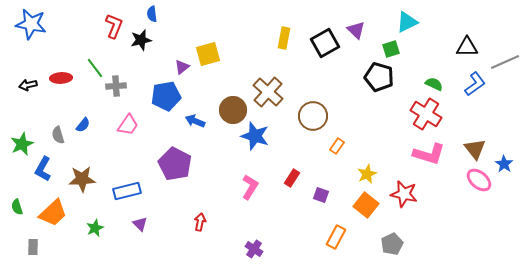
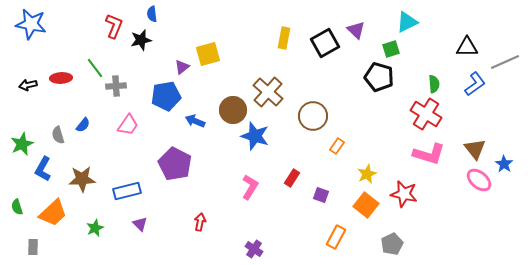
green semicircle at (434, 84): rotated 60 degrees clockwise
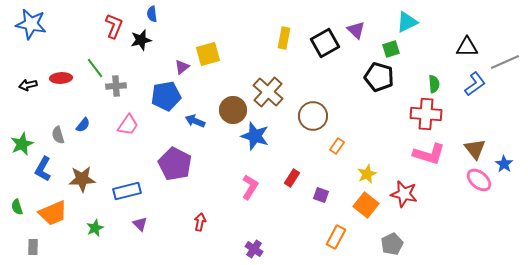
red cross at (426, 114): rotated 28 degrees counterclockwise
orange trapezoid at (53, 213): rotated 20 degrees clockwise
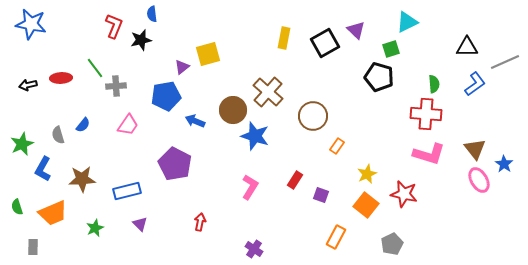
red rectangle at (292, 178): moved 3 px right, 2 px down
pink ellipse at (479, 180): rotated 20 degrees clockwise
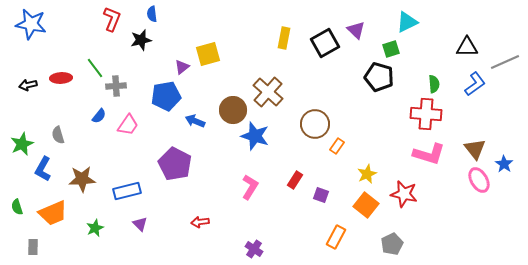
red L-shape at (114, 26): moved 2 px left, 7 px up
brown circle at (313, 116): moved 2 px right, 8 px down
blue semicircle at (83, 125): moved 16 px right, 9 px up
red arrow at (200, 222): rotated 108 degrees counterclockwise
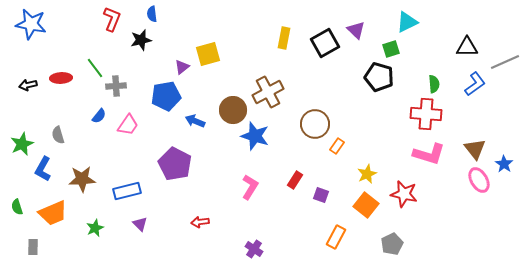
brown cross at (268, 92): rotated 20 degrees clockwise
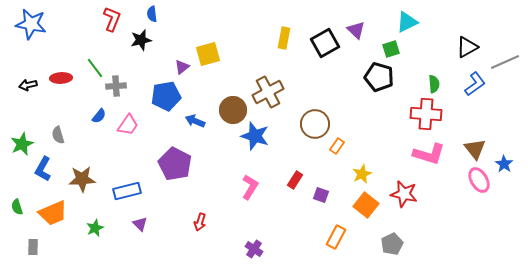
black triangle at (467, 47): rotated 30 degrees counterclockwise
yellow star at (367, 174): moved 5 px left
red arrow at (200, 222): rotated 66 degrees counterclockwise
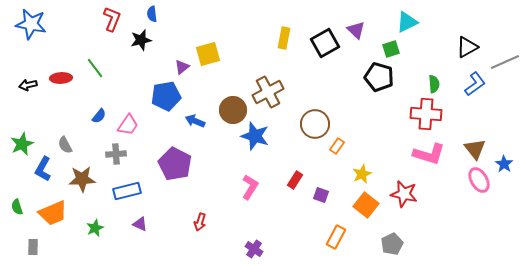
gray cross at (116, 86): moved 68 px down
gray semicircle at (58, 135): moved 7 px right, 10 px down; rotated 12 degrees counterclockwise
purple triangle at (140, 224): rotated 21 degrees counterclockwise
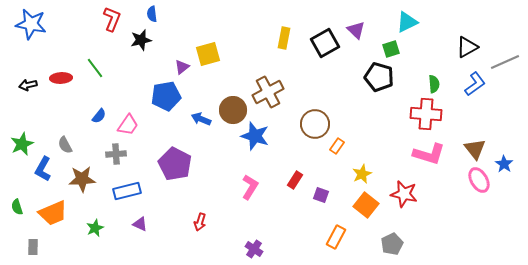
blue arrow at (195, 121): moved 6 px right, 2 px up
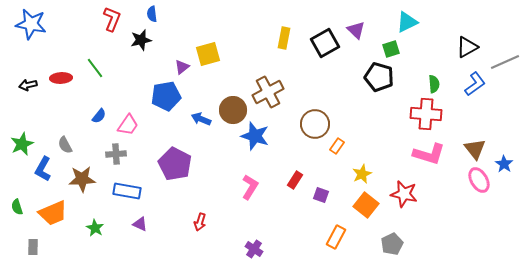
blue rectangle at (127, 191): rotated 24 degrees clockwise
green star at (95, 228): rotated 18 degrees counterclockwise
